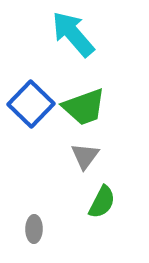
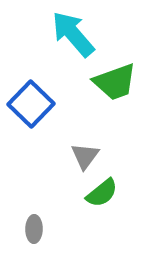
green trapezoid: moved 31 px right, 25 px up
green semicircle: moved 9 px up; rotated 24 degrees clockwise
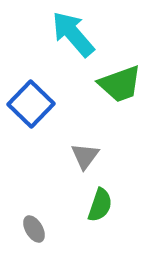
green trapezoid: moved 5 px right, 2 px down
green semicircle: moved 2 px left, 12 px down; rotated 32 degrees counterclockwise
gray ellipse: rotated 32 degrees counterclockwise
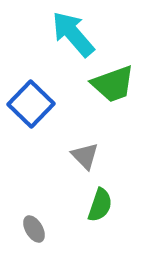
green trapezoid: moved 7 px left
gray triangle: rotated 20 degrees counterclockwise
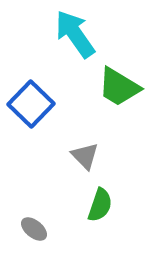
cyan arrow: moved 2 px right; rotated 6 degrees clockwise
green trapezoid: moved 6 px right, 3 px down; rotated 51 degrees clockwise
gray ellipse: rotated 20 degrees counterclockwise
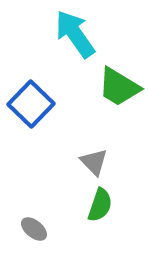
gray triangle: moved 9 px right, 6 px down
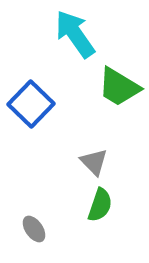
gray ellipse: rotated 16 degrees clockwise
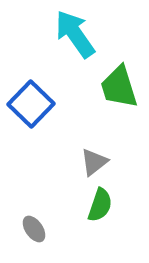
green trapezoid: rotated 42 degrees clockwise
gray triangle: rotated 36 degrees clockwise
